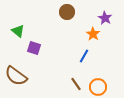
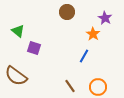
brown line: moved 6 px left, 2 px down
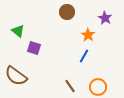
orange star: moved 5 px left, 1 px down
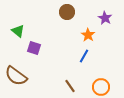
orange circle: moved 3 px right
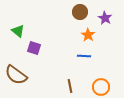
brown circle: moved 13 px right
blue line: rotated 64 degrees clockwise
brown semicircle: moved 1 px up
brown line: rotated 24 degrees clockwise
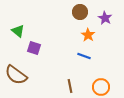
blue line: rotated 16 degrees clockwise
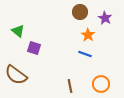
blue line: moved 1 px right, 2 px up
orange circle: moved 3 px up
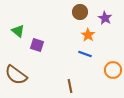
purple square: moved 3 px right, 3 px up
orange circle: moved 12 px right, 14 px up
